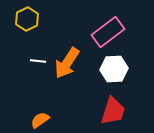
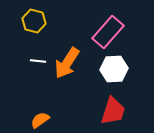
yellow hexagon: moved 7 px right, 2 px down; rotated 20 degrees counterclockwise
pink rectangle: rotated 12 degrees counterclockwise
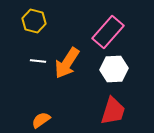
orange semicircle: moved 1 px right
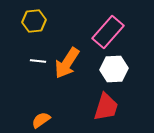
yellow hexagon: rotated 20 degrees counterclockwise
red trapezoid: moved 7 px left, 4 px up
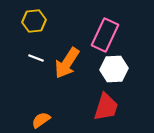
pink rectangle: moved 3 px left, 3 px down; rotated 16 degrees counterclockwise
white line: moved 2 px left, 3 px up; rotated 14 degrees clockwise
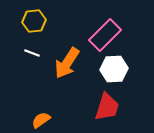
pink rectangle: rotated 20 degrees clockwise
white line: moved 4 px left, 5 px up
red trapezoid: moved 1 px right
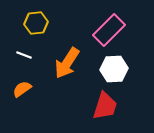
yellow hexagon: moved 2 px right, 2 px down
pink rectangle: moved 4 px right, 5 px up
white line: moved 8 px left, 2 px down
red trapezoid: moved 2 px left, 1 px up
orange semicircle: moved 19 px left, 31 px up
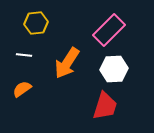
white line: rotated 14 degrees counterclockwise
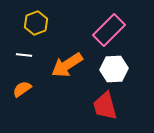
yellow hexagon: rotated 15 degrees counterclockwise
orange arrow: moved 2 px down; rotated 24 degrees clockwise
red trapezoid: rotated 148 degrees clockwise
